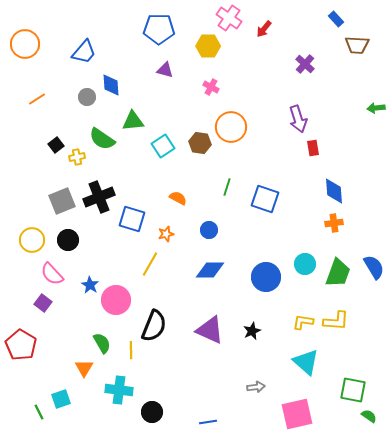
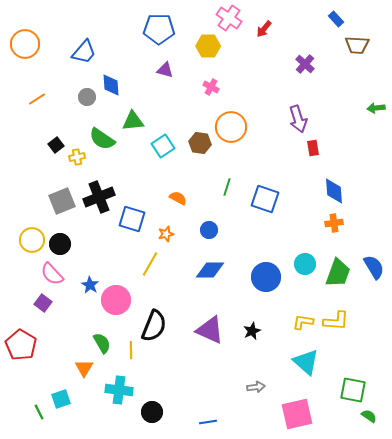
black circle at (68, 240): moved 8 px left, 4 px down
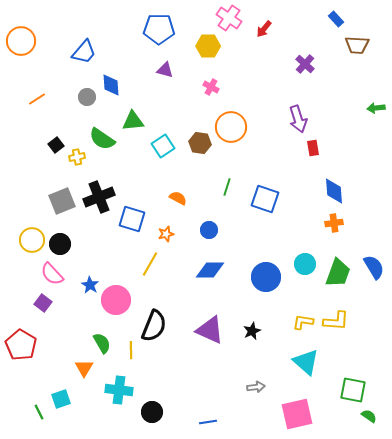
orange circle at (25, 44): moved 4 px left, 3 px up
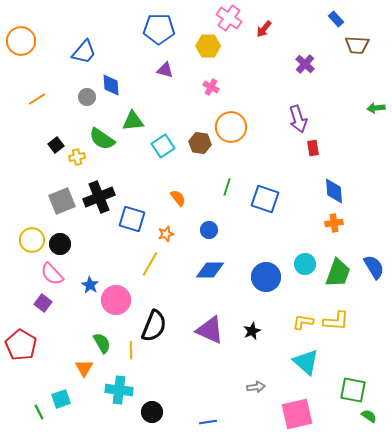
orange semicircle at (178, 198): rotated 24 degrees clockwise
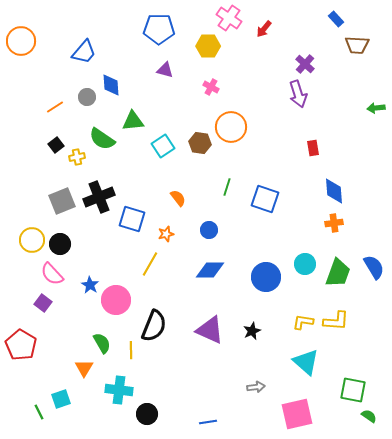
orange line at (37, 99): moved 18 px right, 8 px down
purple arrow at (298, 119): moved 25 px up
black circle at (152, 412): moved 5 px left, 2 px down
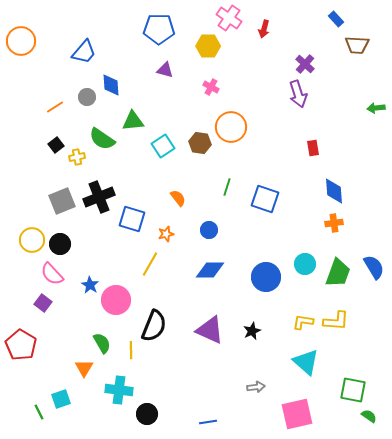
red arrow at (264, 29): rotated 24 degrees counterclockwise
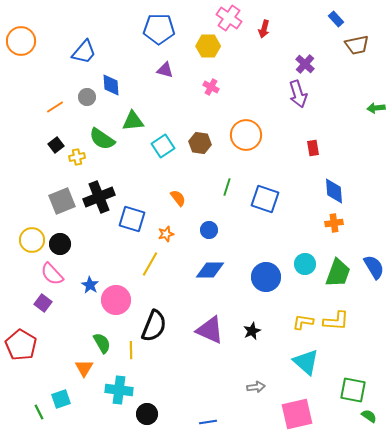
brown trapezoid at (357, 45): rotated 15 degrees counterclockwise
orange circle at (231, 127): moved 15 px right, 8 px down
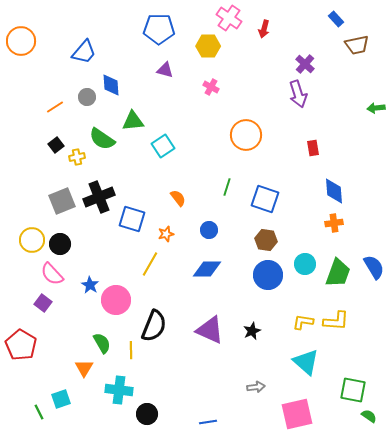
brown hexagon at (200, 143): moved 66 px right, 97 px down
blue diamond at (210, 270): moved 3 px left, 1 px up
blue circle at (266, 277): moved 2 px right, 2 px up
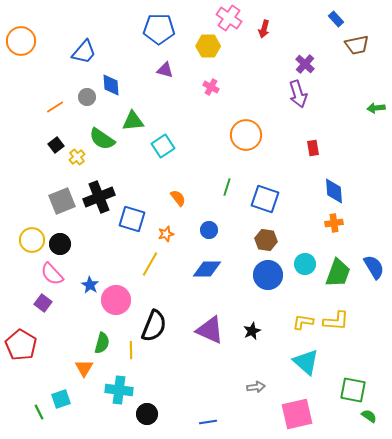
yellow cross at (77, 157): rotated 28 degrees counterclockwise
green semicircle at (102, 343): rotated 45 degrees clockwise
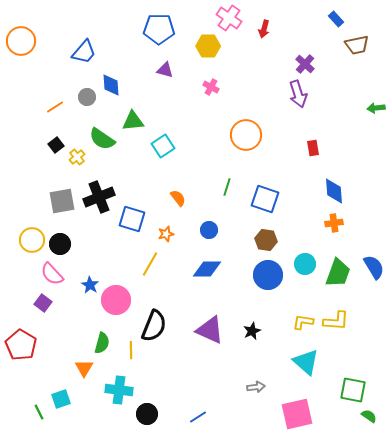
gray square at (62, 201): rotated 12 degrees clockwise
blue line at (208, 422): moved 10 px left, 5 px up; rotated 24 degrees counterclockwise
